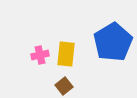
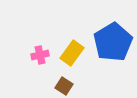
yellow rectangle: moved 6 px right, 1 px up; rotated 30 degrees clockwise
brown square: rotated 18 degrees counterclockwise
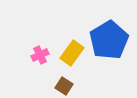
blue pentagon: moved 4 px left, 2 px up
pink cross: rotated 12 degrees counterclockwise
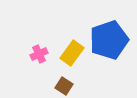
blue pentagon: rotated 12 degrees clockwise
pink cross: moved 1 px left, 1 px up
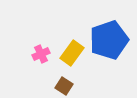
pink cross: moved 2 px right
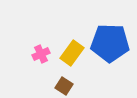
blue pentagon: moved 1 px right, 3 px down; rotated 21 degrees clockwise
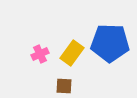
pink cross: moved 1 px left
brown square: rotated 30 degrees counterclockwise
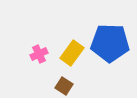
pink cross: moved 1 px left
brown square: rotated 30 degrees clockwise
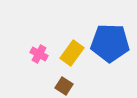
pink cross: rotated 36 degrees counterclockwise
